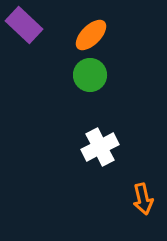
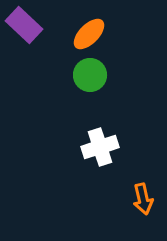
orange ellipse: moved 2 px left, 1 px up
white cross: rotated 9 degrees clockwise
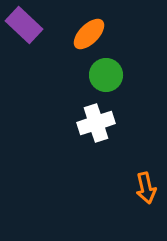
green circle: moved 16 px right
white cross: moved 4 px left, 24 px up
orange arrow: moved 3 px right, 11 px up
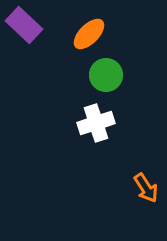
orange arrow: rotated 20 degrees counterclockwise
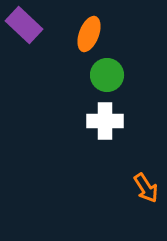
orange ellipse: rotated 24 degrees counterclockwise
green circle: moved 1 px right
white cross: moved 9 px right, 2 px up; rotated 18 degrees clockwise
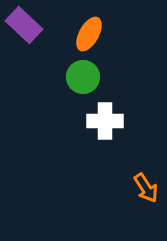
orange ellipse: rotated 8 degrees clockwise
green circle: moved 24 px left, 2 px down
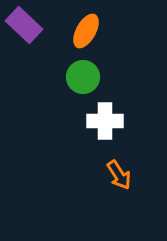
orange ellipse: moved 3 px left, 3 px up
orange arrow: moved 27 px left, 13 px up
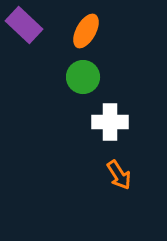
white cross: moved 5 px right, 1 px down
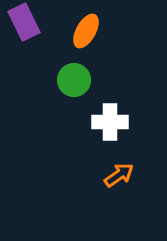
purple rectangle: moved 3 px up; rotated 21 degrees clockwise
green circle: moved 9 px left, 3 px down
orange arrow: rotated 92 degrees counterclockwise
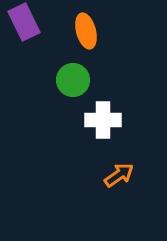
orange ellipse: rotated 44 degrees counterclockwise
green circle: moved 1 px left
white cross: moved 7 px left, 2 px up
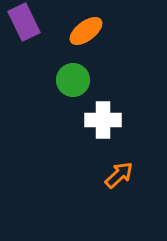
orange ellipse: rotated 68 degrees clockwise
orange arrow: rotated 8 degrees counterclockwise
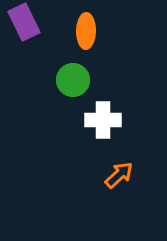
orange ellipse: rotated 52 degrees counterclockwise
